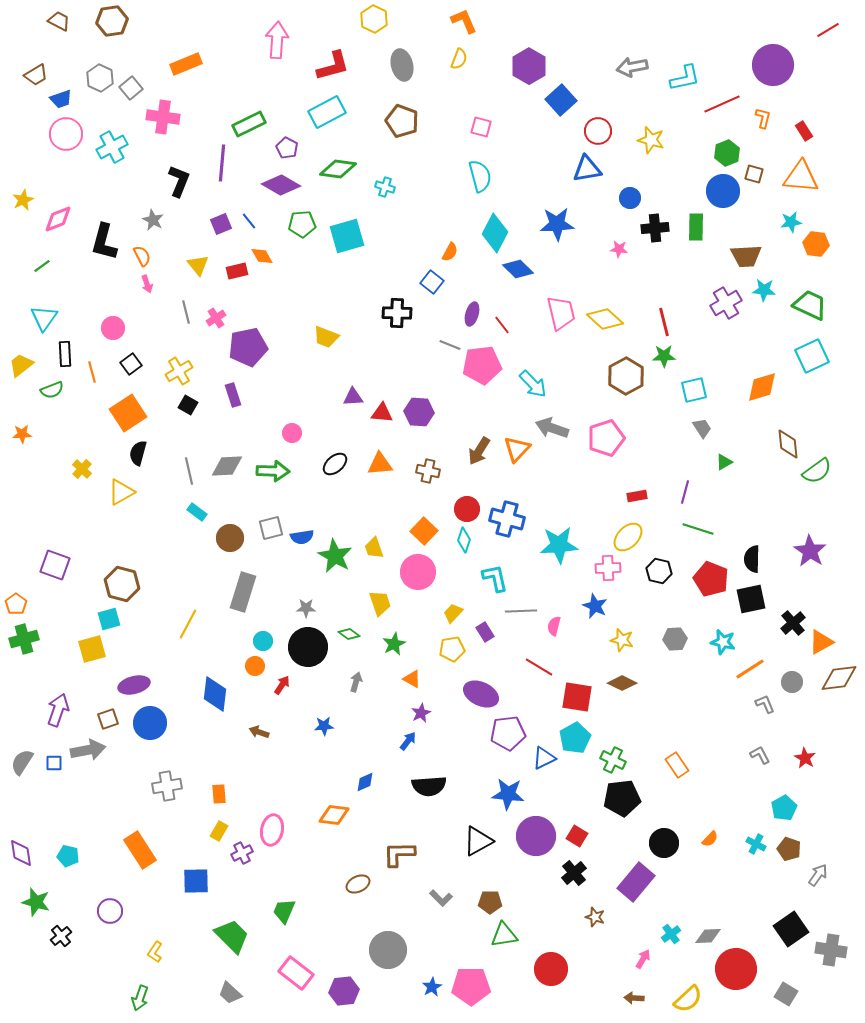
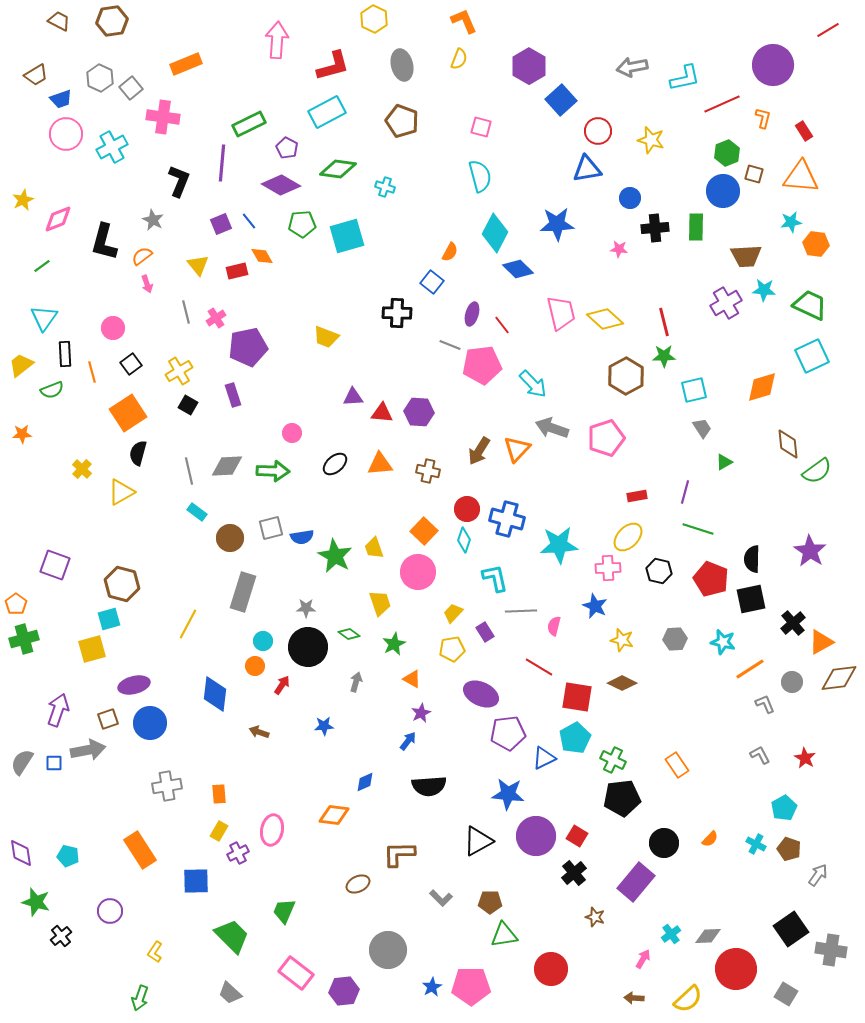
orange semicircle at (142, 256): rotated 100 degrees counterclockwise
purple cross at (242, 853): moved 4 px left
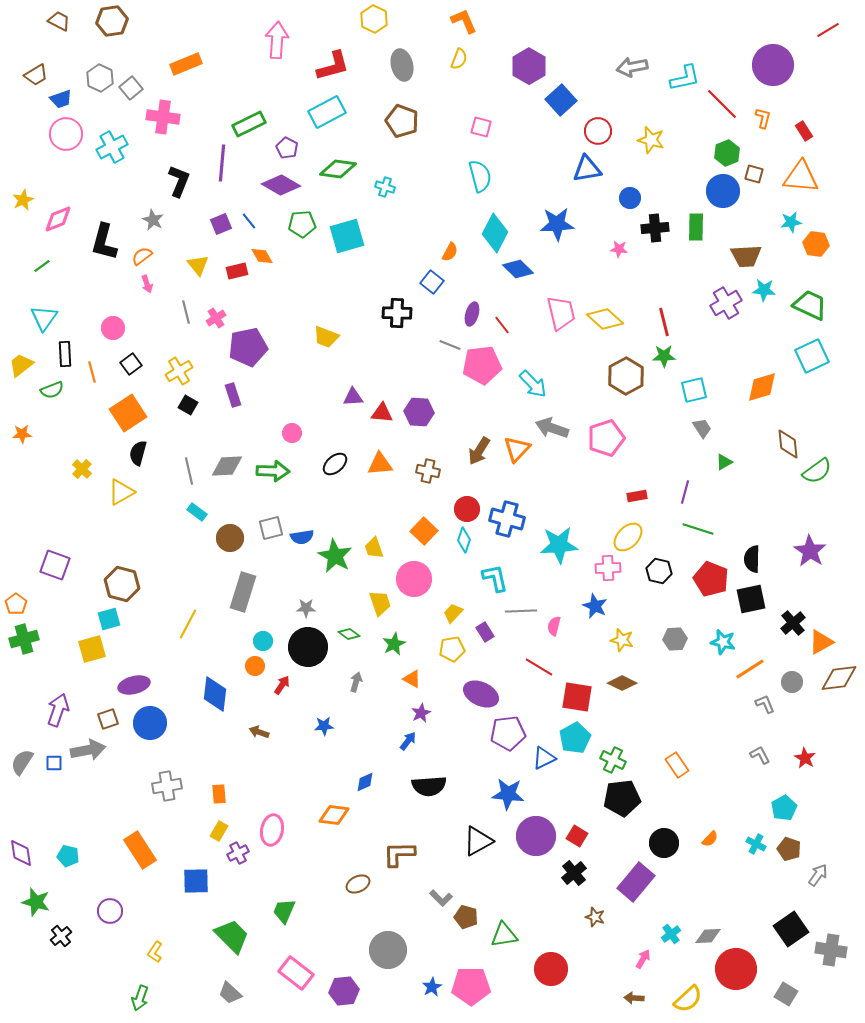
red line at (722, 104): rotated 69 degrees clockwise
pink circle at (418, 572): moved 4 px left, 7 px down
brown pentagon at (490, 902): moved 24 px left, 15 px down; rotated 15 degrees clockwise
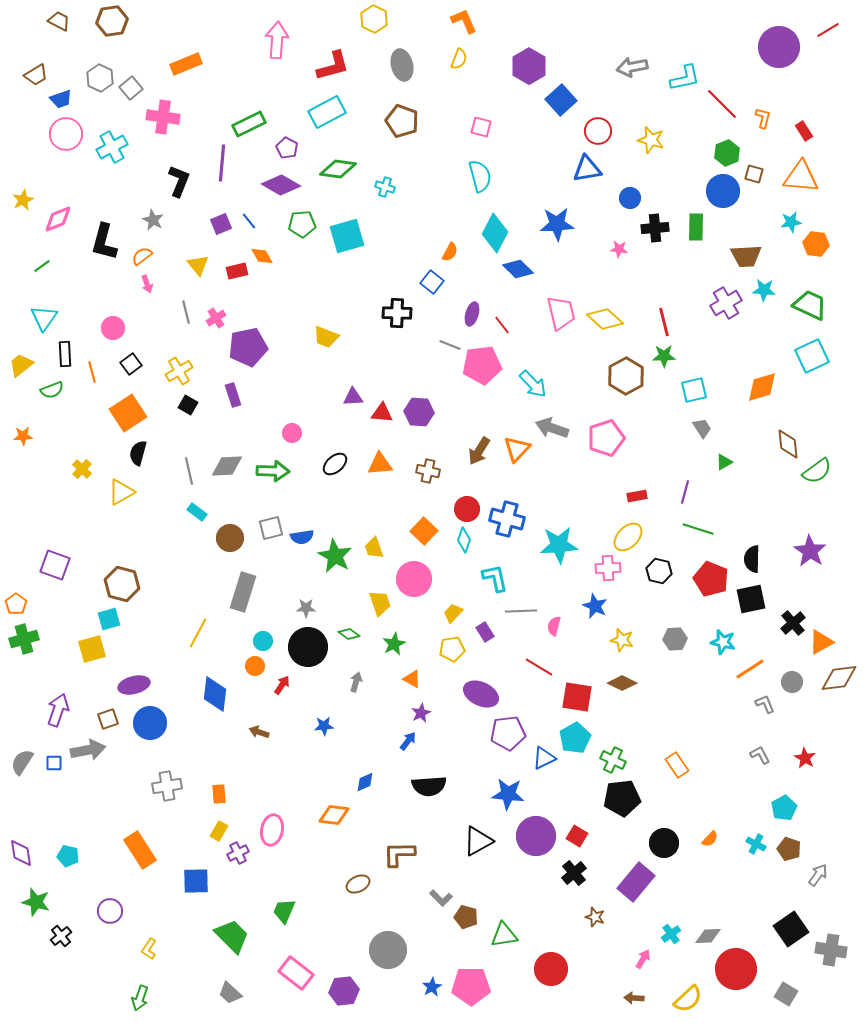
purple circle at (773, 65): moved 6 px right, 18 px up
orange star at (22, 434): moved 1 px right, 2 px down
yellow line at (188, 624): moved 10 px right, 9 px down
yellow L-shape at (155, 952): moved 6 px left, 3 px up
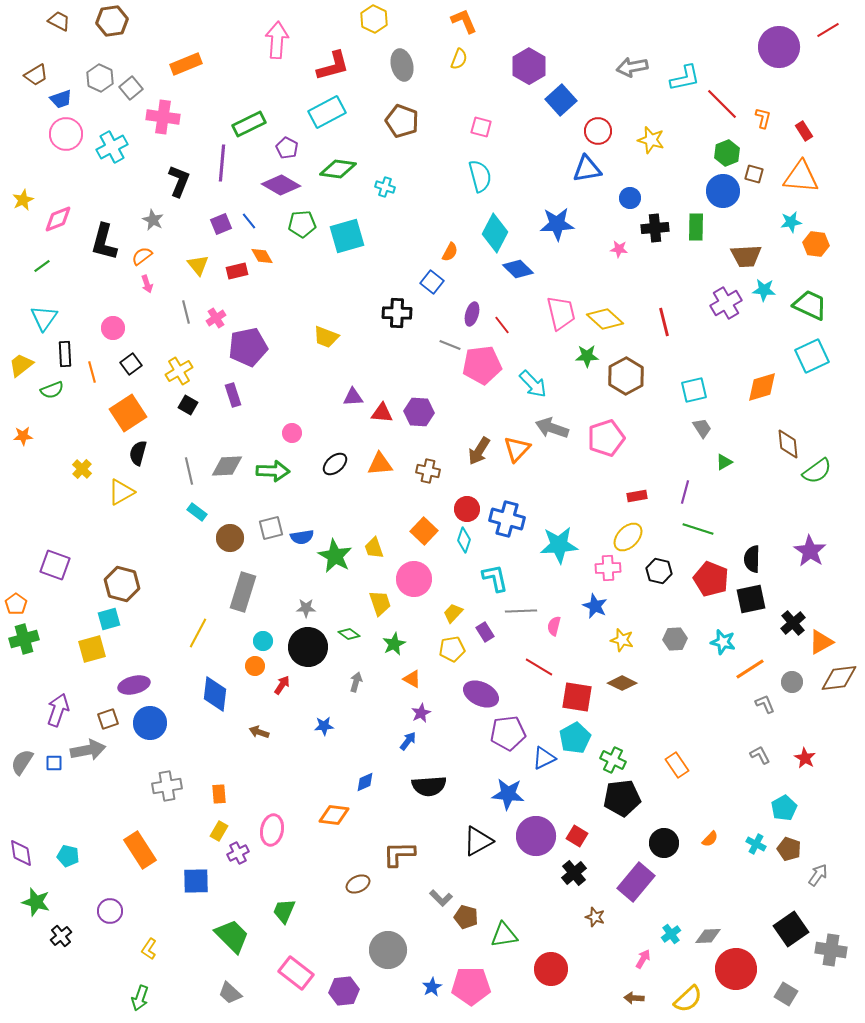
green star at (664, 356): moved 77 px left
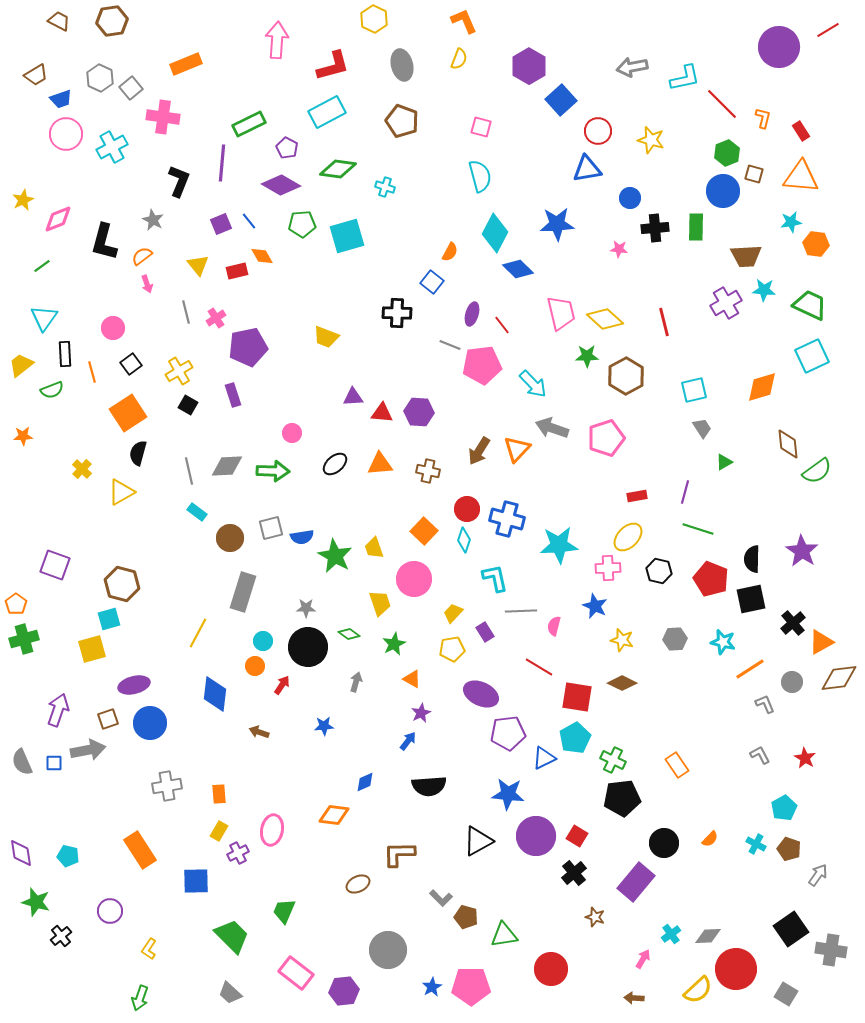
red rectangle at (804, 131): moved 3 px left
purple star at (810, 551): moved 8 px left
gray semicircle at (22, 762): rotated 56 degrees counterclockwise
yellow semicircle at (688, 999): moved 10 px right, 9 px up
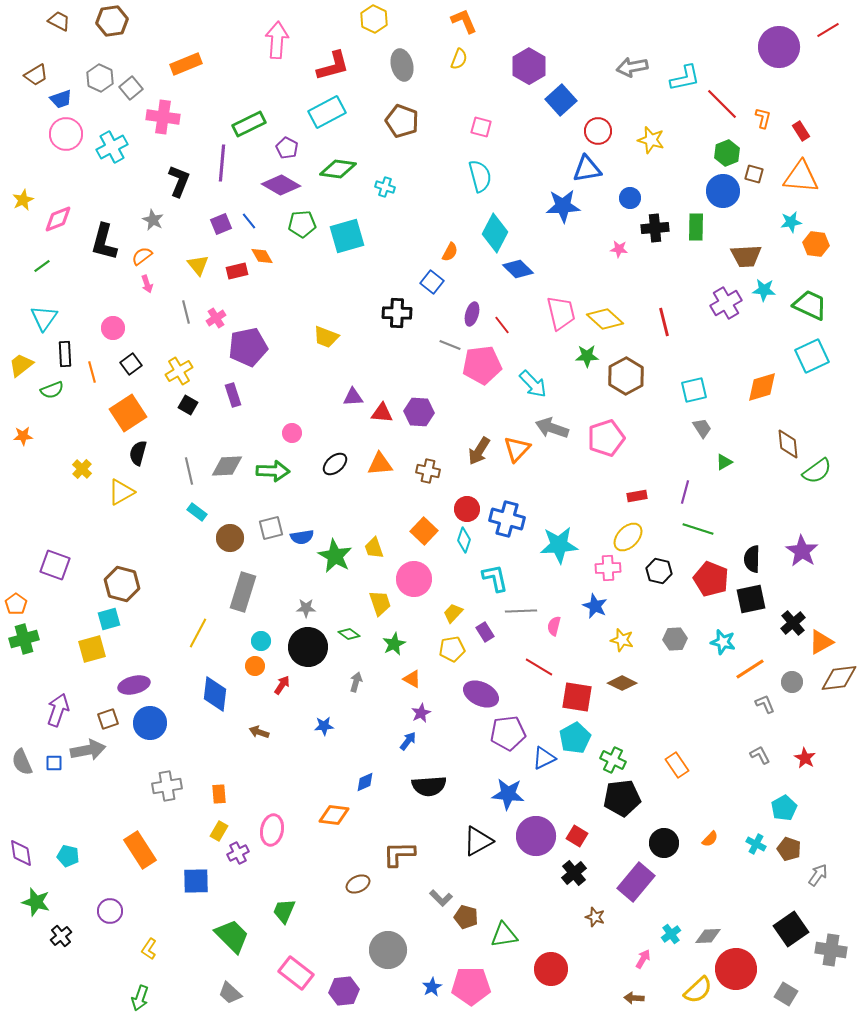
blue star at (557, 224): moved 6 px right, 18 px up
cyan circle at (263, 641): moved 2 px left
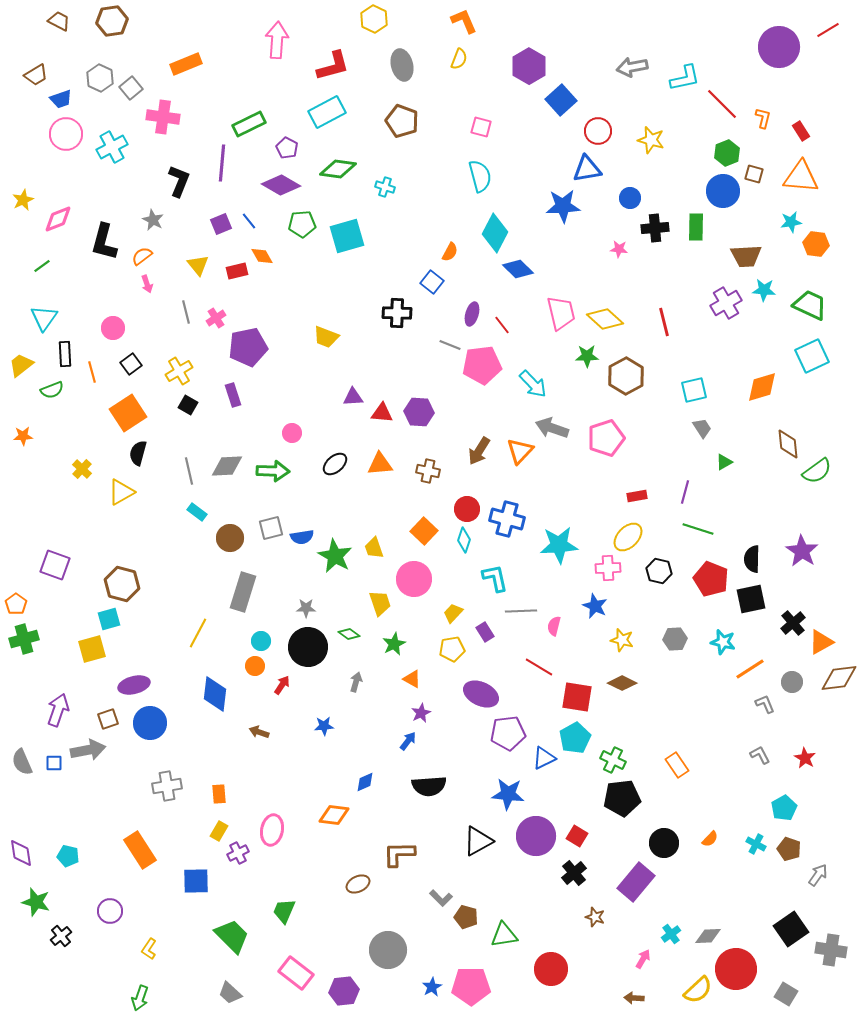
orange triangle at (517, 449): moved 3 px right, 2 px down
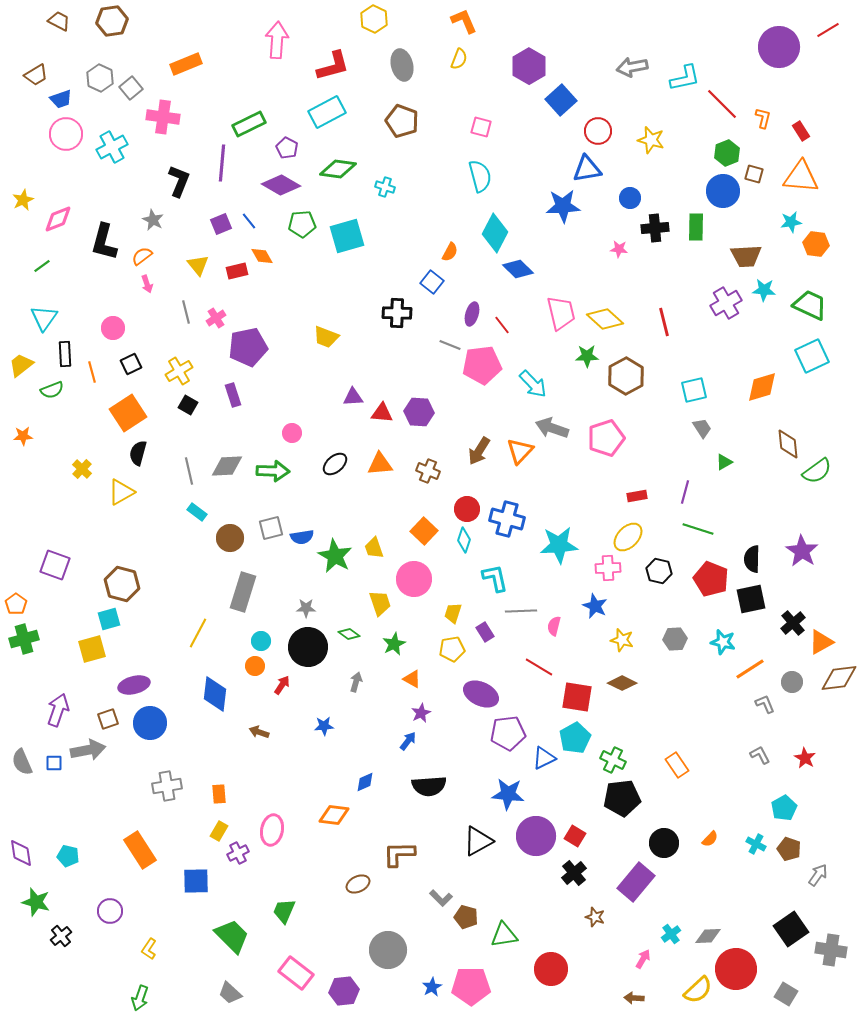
black square at (131, 364): rotated 10 degrees clockwise
brown cross at (428, 471): rotated 10 degrees clockwise
yellow trapezoid at (453, 613): rotated 25 degrees counterclockwise
red square at (577, 836): moved 2 px left
